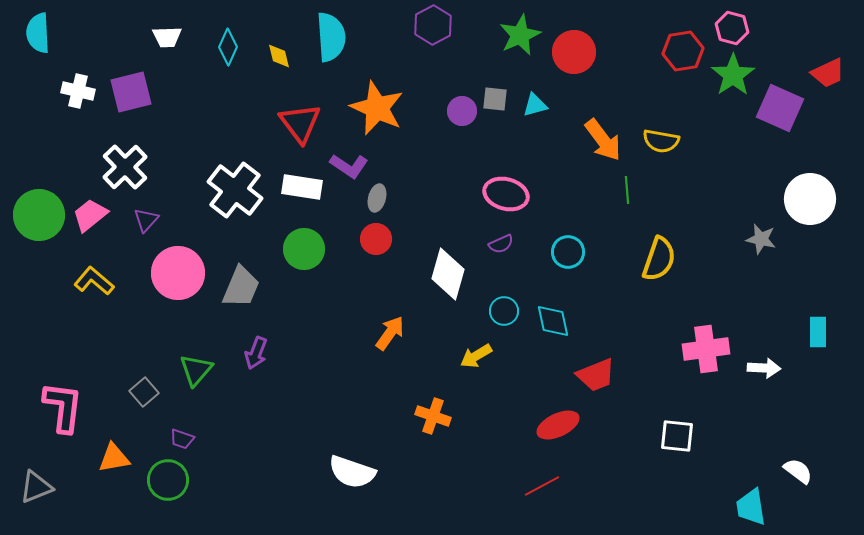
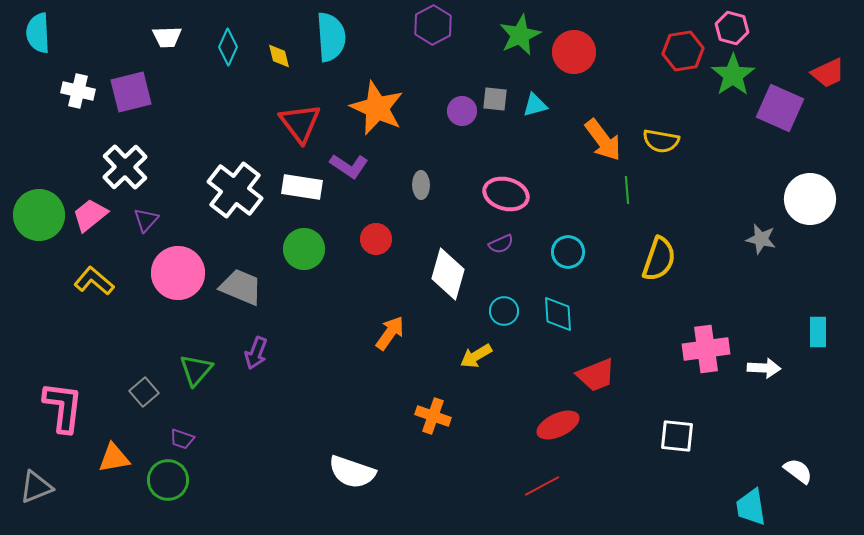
gray ellipse at (377, 198): moved 44 px right, 13 px up; rotated 16 degrees counterclockwise
gray trapezoid at (241, 287): rotated 90 degrees counterclockwise
cyan diamond at (553, 321): moved 5 px right, 7 px up; rotated 9 degrees clockwise
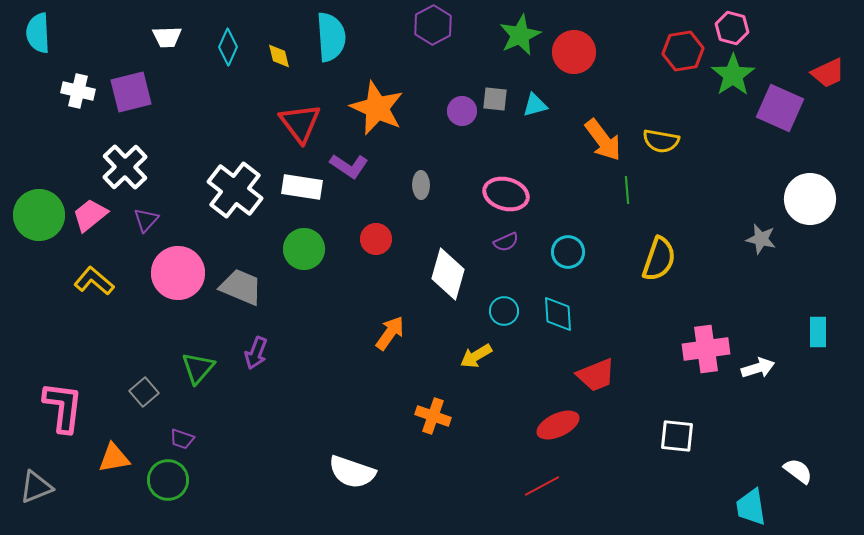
purple semicircle at (501, 244): moved 5 px right, 2 px up
white arrow at (764, 368): moved 6 px left; rotated 20 degrees counterclockwise
green triangle at (196, 370): moved 2 px right, 2 px up
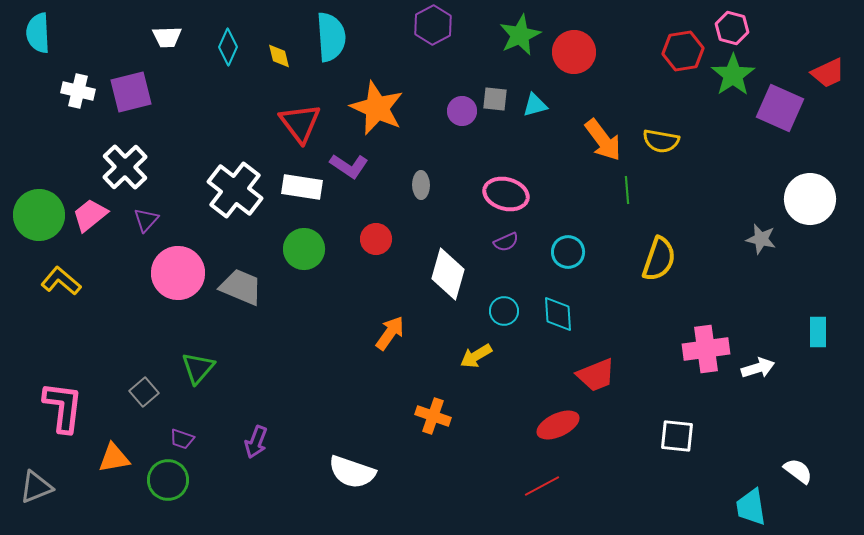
yellow L-shape at (94, 281): moved 33 px left
purple arrow at (256, 353): moved 89 px down
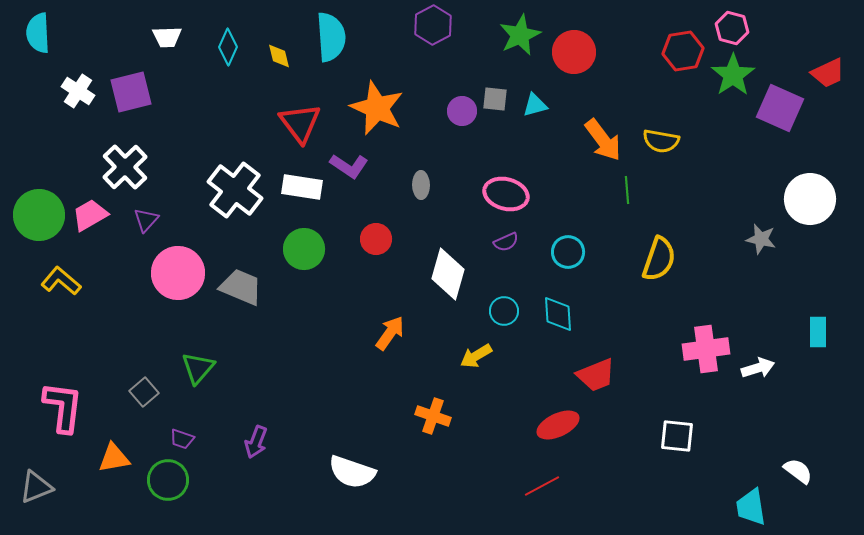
white cross at (78, 91): rotated 20 degrees clockwise
pink trapezoid at (90, 215): rotated 9 degrees clockwise
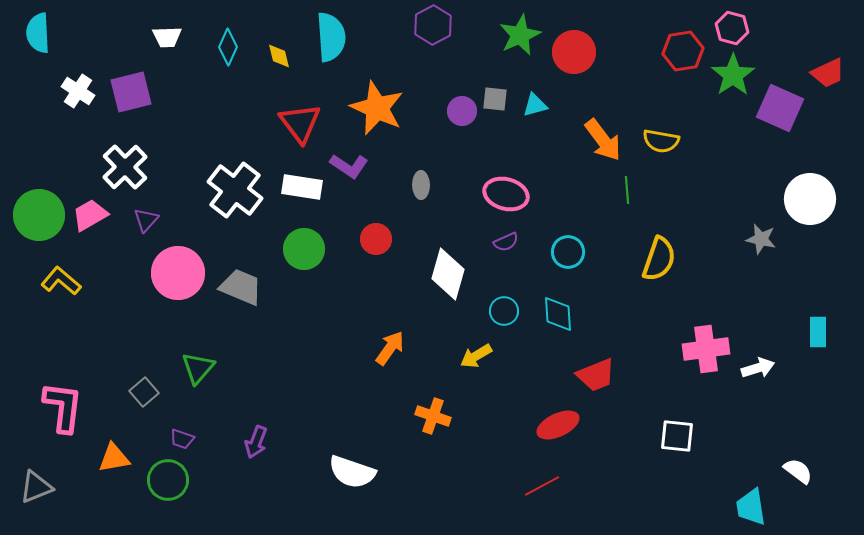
orange arrow at (390, 333): moved 15 px down
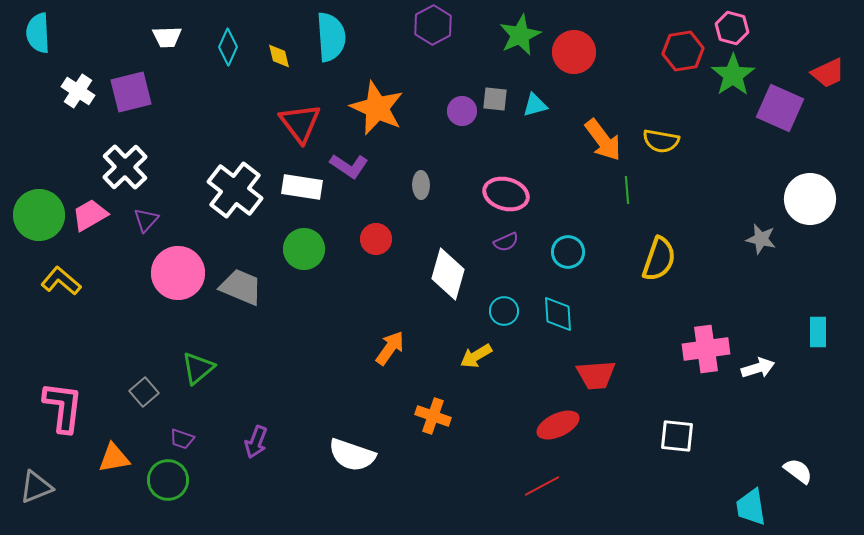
green triangle at (198, 368): rotated 9 degrees clockwise
red trapezoid at (596, 375): rotated 18 degrees clockwise
white semicircle at (352, 472): moved 17 px up
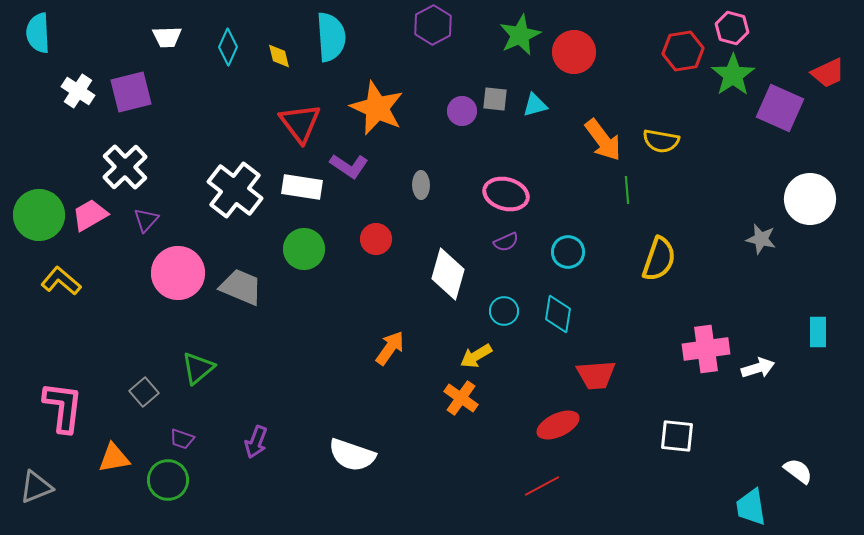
cyan diamond at (558, 314): rotated 12 degrees clockwise
orange cross at (433, 416): moved 28 px right, 18 px up; rotated 16 degrees clockwise
